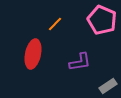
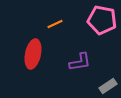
pink pentagon: rotated 12 degrees counterclockwise
orange line: rotated 21 degrees clockwise
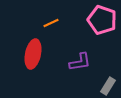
pink pentagon: rotated 8 degrees clockwise
orange line: moved 4 px left, 1 px up
gray rectangle: rotated 24 degrees counterclockwise
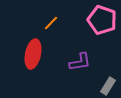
orange line: rotated 21 degrees counterclockwise
